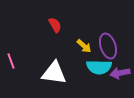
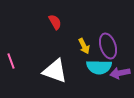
red semicircle: moved 3 px up
yellow arrow: rotated 21 degrees clockwise
white triangle: moved 1 px right, 2 px up; rotated 12 degrees clockwise
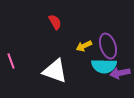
yellow arrow: rotated 91 degrees clockwise
cyan semicircle: moved 5 px right, 1 px up
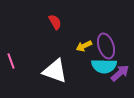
purple ellipse: moved 2 px left
purple arrow: rotated 150 degrees clockwise
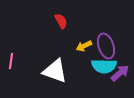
red semicircle: moved 6 px right, 1 px up
pink line: rotated 28 degrees clockwise
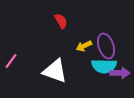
pink line: rotated 28 degrees clockwise
purple arrow: rotated 42 degrees clockwise
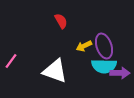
purple ellipse: moved 2 px left
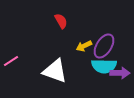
purple ellipse: rotated 50 degrees clockwise
pink line: rotated 21 degrees clockwise
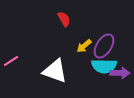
red semicircle: moved 3 px right, 2 px up
yellow arrow: rotated 14 degrees counterclockwise
